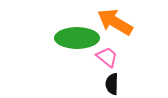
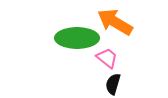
pink trapezoid: moved 1 px down
black semicircle: moved 1 px right; rotated 15 degrees clockwise
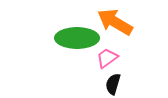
pink trapezoid: rotated 75 degrees counterclockwise
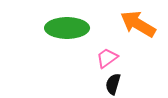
orange arrow: moved 23 px right, 2 px down
green ellipse: moved 10 px left, 10 px up
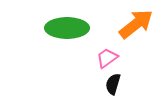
orange arrow: moved 2 px left; rotated 111 degrees clockwise
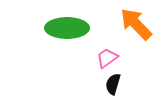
orange arrow: rotated 96 degrees counterclockwise
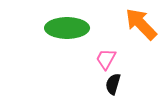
orange arrow: moved 5 px right
pink trapezoid: moved 1 px left, 1 px down; rotated 25 degrees counterclockwise
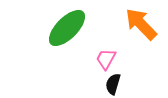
green ellipse: rotated 45 degrees counterclockwise
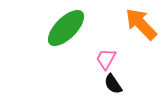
green ellipse: moved 1 px left
black semicircle: rotated 50 degrees counterclockwise
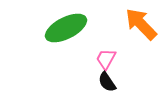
green ellipse: rotated 18 degrees clockwise
black semicircle: moved 6 px left, 2 px up
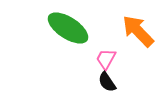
orange arrow: moved 3 px left, 7 px down
green ellipse: moved 2 px right; rotated 60 degrees clockwise
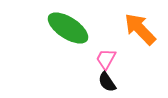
orange arrow: moved 2 px right, 2 px up
